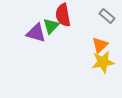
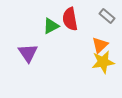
red semicircle: moved 7 px right, 4 px down
green triangle: rotated 18 degrees clockwise
purple triangle: moved 8 px left, 20 px down; rotated 40 degrees clockwise
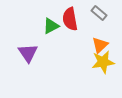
gray rectangle: moved 8 px left, 3 px up
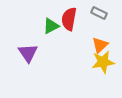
gray rectangle: rotated 14 degrees counterclockwise
red semicircle: moved 1 px left; rotated 20 degrees clockwise
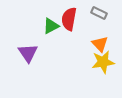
orange triangle: moved 1 px up; rotated 30 degrees counterclockwise
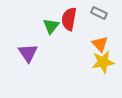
green triangle: rotated 24 degrees counterclockwise
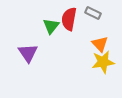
gray rectangle: moved 6 px left
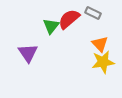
red semicircle: rotated 40 degrees clockwise
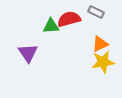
gray rectangle: moved 3 px right, 1 px up
red semicircle: rotated 25 degrees clockwise
green triangle: rotated 48 degrees clockwise
orange triangle: rotated 48 degrees clockwise
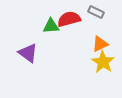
purple triangle: rotated 20 degrees counterclockwise
yellow star: rotated 30 degrees counterclockwise
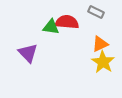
red semicircle: moved 2 px left, 3 px down; rotated 20 degrees clockwise
green triangle: moved 1 px down; rotated 12 degrees clockwise
purple triangle: rotated 10 degrees clockwise
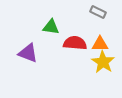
gray rectangle: moved 2 px right
red semicircle: moved 8 px right, 21 px down
orange triangle: rotated 24 degrees clockwise
purple triangle: rotated 25 degrees counterclockwise
